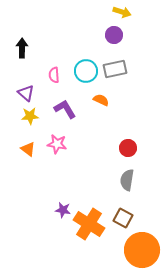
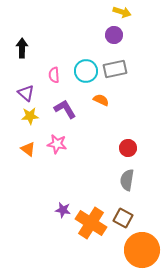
orange cross: moved 2 px right, 1 px up
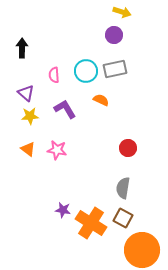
pink star: moved 6 px down
gray semicircle: moved 4 px left, 8 px down
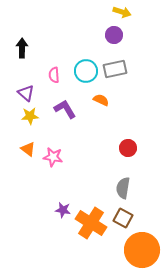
pink star: moved 4 px left, 7 px down
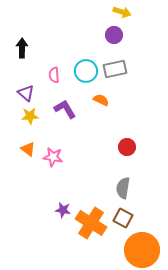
red circle: moved 1 px left, 1 px up
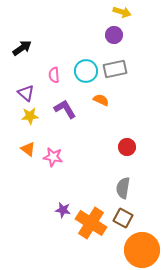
black arrow: rotated 54 degrees clockwise
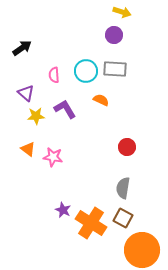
gray rectangle: rotated 15 degrees clockwise
yellow star: moved 6 px right
purple star: rotated 14 degrees clockwise
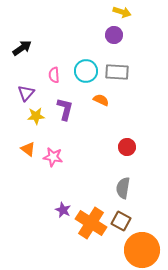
gray rectangle: moved 2 px right, 3 px down
purple triangle: rotated 30 degrees clockwise
purple L-shape: rotated 45 degrees clockwise
brown square: moved 2 px left, 3 px down
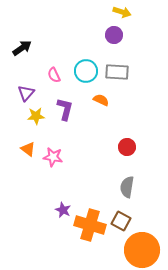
pink semicircle: rotated 21 degrees counterclockwise
gray semicircle: moved 4 px right, 1 px up
orange cross: moved 1 px left, 2 px down; rotated 16 degrees counterclockwise
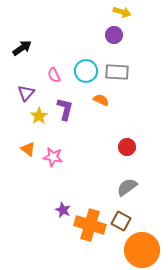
yellow star: moved 3 px right; rotated 30 degrees counterclockwise
gray semicircle: rotated 45 degrees clockwise
